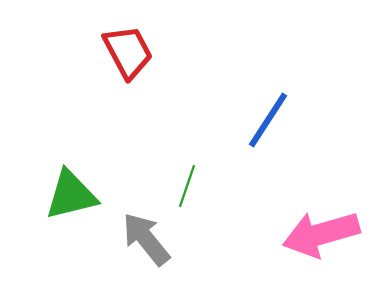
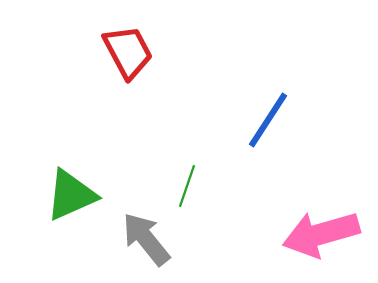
green triangle: rotated 10 degrees counterclockwise
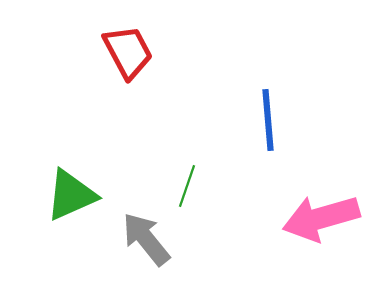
blue line: rotated 38 degrees counterclockwise
pink arrow: moved 16 px up
